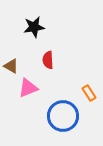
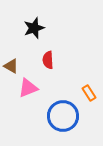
black star: moved 1 px down; rotated 10 degrees counterclockwise
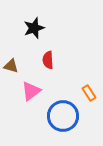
brown triangle: rotated 14 degrees counterclockwise
pink triangle: moved 3 px right, 3 px down; rotated 15 degrees counterclockwise
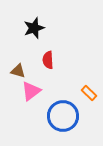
brown triangle: moved 7 px right, 5 px down
orange rectangle: rotated 14 degrees counterclockwise
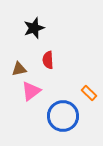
brown triangle: moved 1 px right, 2 px up; rotated 28 degrees counterclockwise
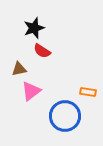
red semicircle: moved 6 px left, 9 px up; rotated 54 degrees counterclockwise
orange rectangle: moved 1 px left, 1 px up; rotated 35 degrees counterclockwise
blue circle: moved 2 px right
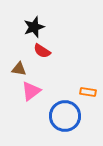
black star: moved 1 px up
brown triangle: rotated 21 degrees clockwise
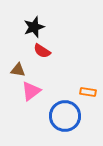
brown triangle: moved 1 px left, 1 px down
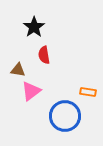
black star: rotated 15 degrees counterclockwise
red semicircle: moved 2 px right, 4 px down; rotated 48 degrees clockwise
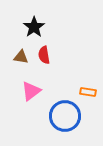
brown triangle: moved 3 px right, 13 px up
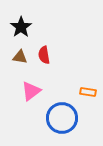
black star: moved 13 px left
brown triangle: moved 1 px left
blue circle: moved 3 px left, 2 px down
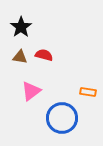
red semicircle: rotated 114 degrees clockwise
